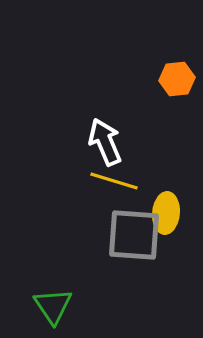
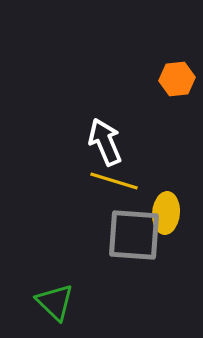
green triangle: moved 2 px right, 4 px up; rotated 12 degrees counterclockwise
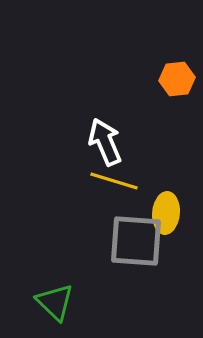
gray square: moved 2 px right, 6 px down
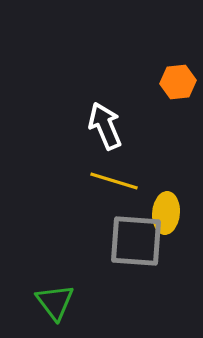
orange hexagon: moved 1 px right, 3 px down
white arrow: moved 16 px up
green triangle: rotated 9 degrees clockwise
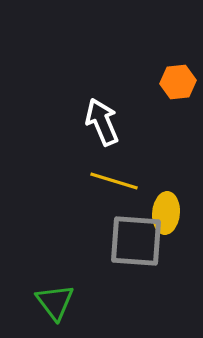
white arrow: moved 3 px left, 4 px up
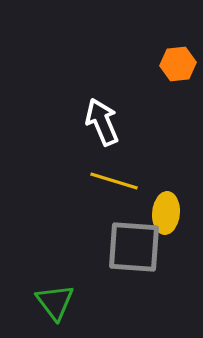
orange hexagon: moved 18 px up
gray square: moved 2 px left, 6 px down
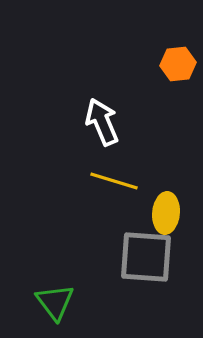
gray square: moved 12 px right, 10 px down
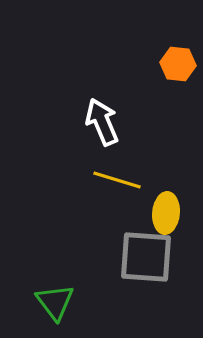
orange hexagon: rotated 12 degrees clockwise
yellow line: moved 3 px right, 1 px up
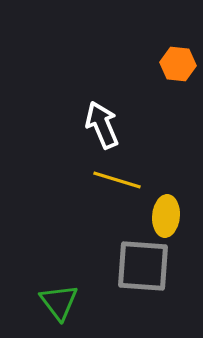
white arrow: moved 3 px down
yellow ellipse: moved 3 px down
gray square: moved 3 px left, 9 px down
green triangle: moved 4 px right
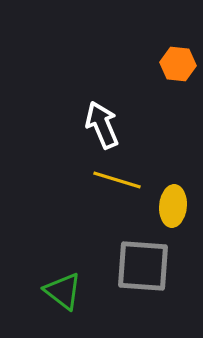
yellow ellipse: moved 7 px right, 10 px up
green triangle: moved 4 px right, 11 px up; rotated 15 degrees counterclockwise
